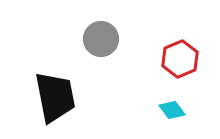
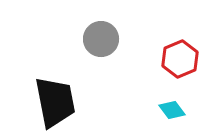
black trapezoid: moved 5 px down
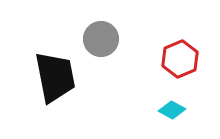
black trapezoid: moved 25 px up
cyan diamond: rotated 24 degrees counterclockwise
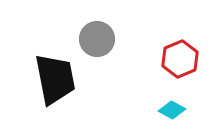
gray circle: moved 4 px left
black trapezoid: moved 2 px down
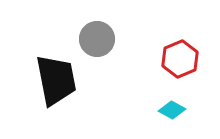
black trapezoid: moved 1 px right, 1 px down
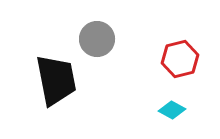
red hexagon: rotated 9 degrees clockwise
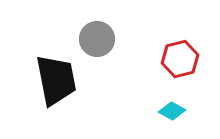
cyan diamond: moved 1 px down
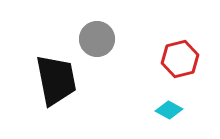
cyan diamond: moved 3 px left, 1 px up
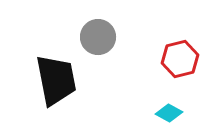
gray circle: moved 1 px right, 2 px up
cyan diamond: moved 3 px down
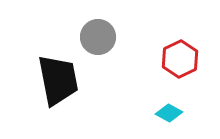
red hexagon: rotated 12 degrees counterclockwise
black trapezoid: moved 2 px right
